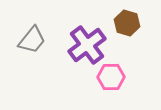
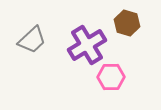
gray trapezoid: rotated 8 degrees clockwise
purple cross: rotated 6 degrees clockwise
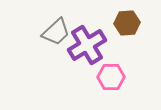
brown hexagon: rotated 20 degrees counterclockwise
gray trapezoid: moved 24 px right, 8 px up
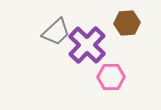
purple cross: rotated 15 degrees counterclockwise
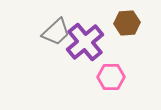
purple cross: moved 2 px left, 3 px up; rotated 6 degrees clockwise
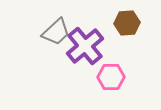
purple cross: moved 4 px down
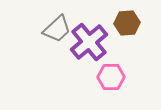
gray trapezoid: moved 1 px right, 3 px up
purple cross: moved 4 px right, 4 px up
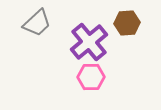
gray trapezoid: moved 20 px left, 6 px up
pink hexagon: moved 20 px left
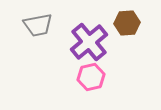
gray trapezoid: moved 1 px right, 2 px down; rotated 32 degrees clockwise
pink hexagon: rotated 12 degrees counterclockwise
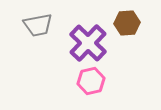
purple cross: moved 1 px left, 1 px down; rotated 6 degrees counterclockwise
pink hexagon: moved 4 px down
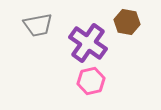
brown hexagon: moved 1 px up; rotated 15 degrees clockwise
purple cross: rotated 9 degrees counterclockwise
